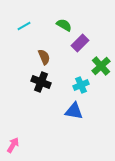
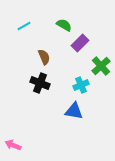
black cross: moved 1 px left, 1 px down
pink arrow: rotated 98 degrees counterclockwise
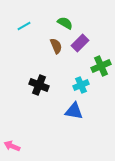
green semicircle: moved 1 px right, 2 px up
brown semicircle: moved 12 px right, 11 px up
green cross: rotated 18 degrees clockwise
black cross: moved 1 px left, 2 px down
pink arrow: moved 1 px left, 1 px down
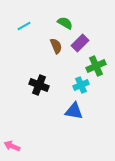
green cross: moved 5 px left
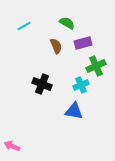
green semicircle: moved 2 px right
purple rectangle: moved 3 px right; rotated 30 degrees clockwise
black cross: moved 3 px right, 1 px up
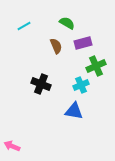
black cross: moved 1 px left
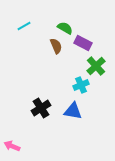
green semicircle: moved 2 px left, 5 px down
purple rectangle: rotated 42 degrees clockwise
green cross: rotated 18 degrees counterclockwise
black cross: moved 24 px down; rotated 36 degrees clockwise
blue triangle: moved 1 px left
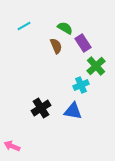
purple rectangle: rotated 30 degrees clockwise
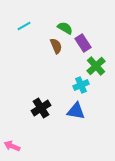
blue triangle: moved 3 px right
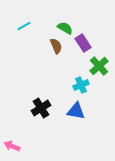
green cross: moved 3 px right
